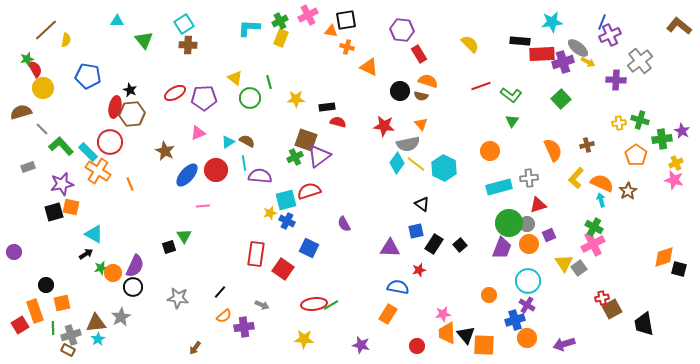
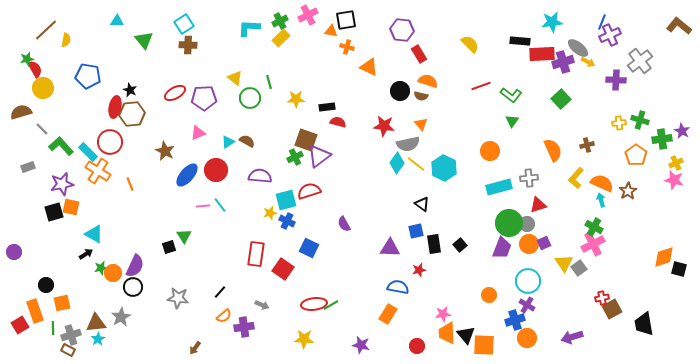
yellow rectangle at (281, 38): rotated 24 degrees clockwise
cyan line at (244, 163): moved 24 px left, 42 px down; rotated 28 degrees counterclockwise
purple square at (549, 235): moved 5 px left, 8 px down
black rectangle at (434, 244): rotated 42 degrees counterclockwise
purple arrow at (564, 344): moved 8 px right, 7 px up
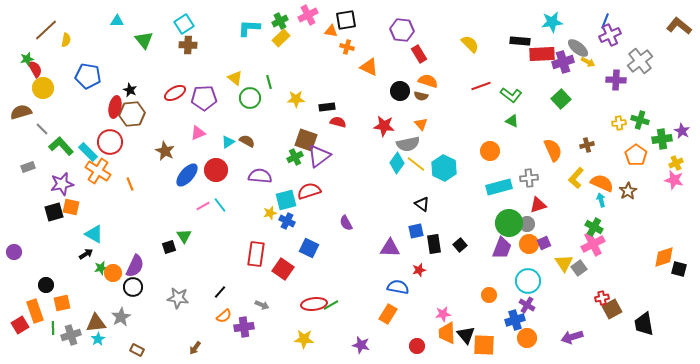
blue line at (602, 22): moved 3 px right, 1 px up
green triangle at (512, 121): rotated 40 degrees counterclockwise
pink line at (203, 206): rotated 24 degrees counterclockwise
purple semicircle at (344, 224): moved 2 px right, 1 px up
brown rectangle at (68, 350): moved 69 px right
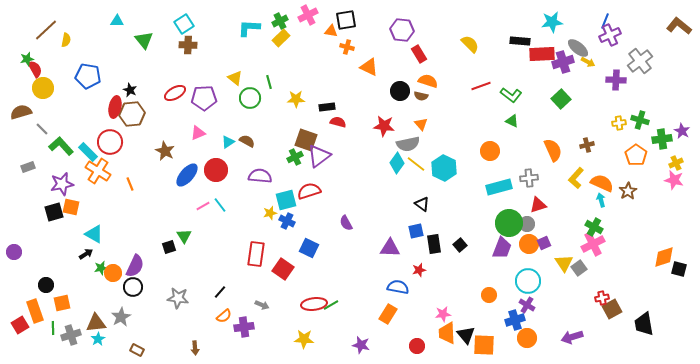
brown arrow at (195, 348): rotated 40 degrees counterclockwise
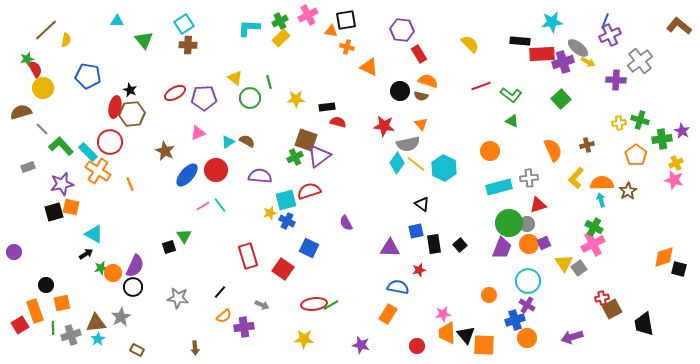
orange semicircle at (602, 183): rotated 25 degrees counterclockwise
red rectangle at (256, 254): moved 8 px left, 2 px down; rotated 25 degrees counterclockwise
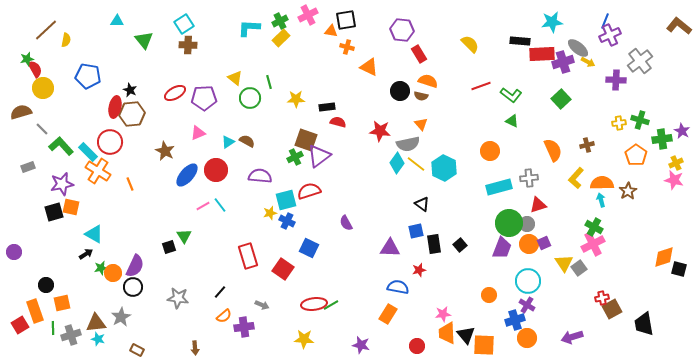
red star at (384, 126): moved 4 px left, 5 px down
cyan star at (98, 339): rotated 24 degrees counterclockwise
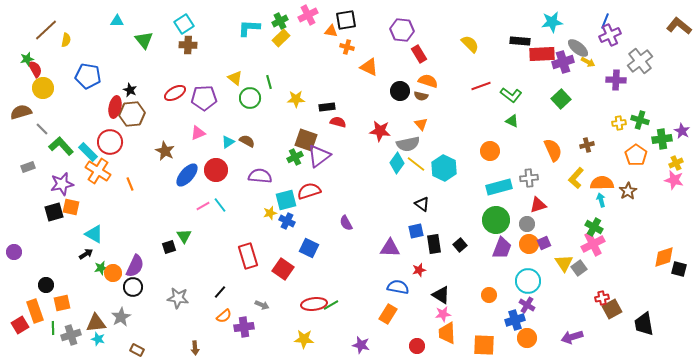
green circle at (509, 223): moved 13 px left, 3 px up
black triangle at (466, 335): moved 25 px left, 40 px up; rotated 18 degrees counterclockwise
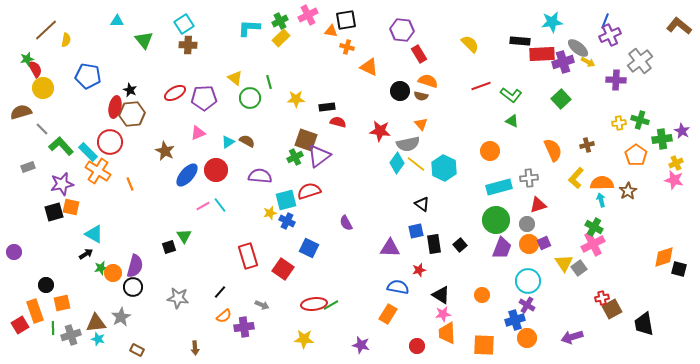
purple semicircle at (135, 266): rotated 10 degrees counterclockwise
orange circle at (489, 295): moved 7 px left
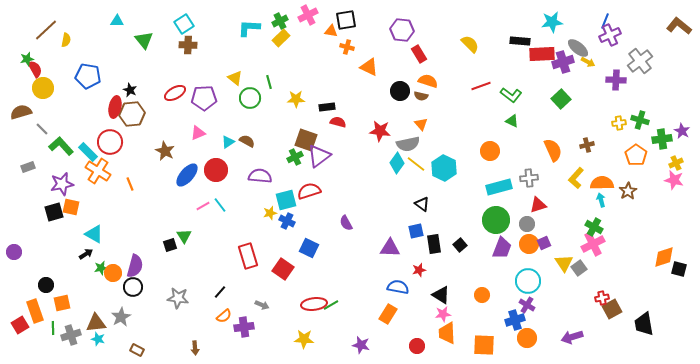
black square at (169, 247): moved 1 px right, 2 px up
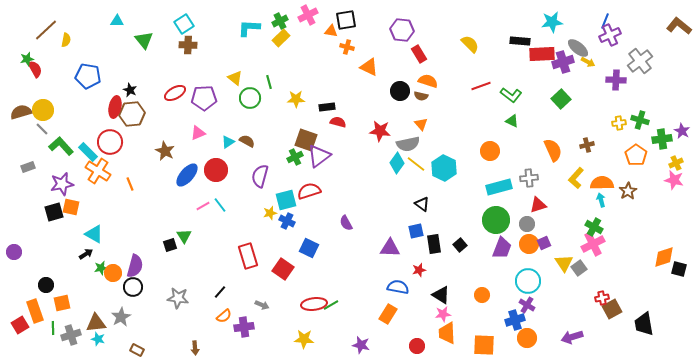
yellow circle at (43, 88): moved 22 px down
purple semicircle at (260, 176): rotated 80 degrees counterclockwise
